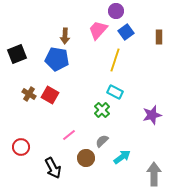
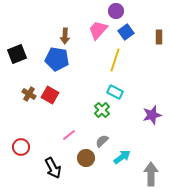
gray arrow: moved 3 px left
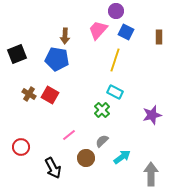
blue square: rotated 28 degrees counterclockwise
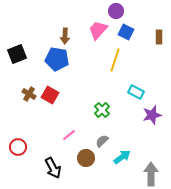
cyan rectangle: moved 21 px right
red circle: moved 3 px left
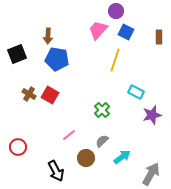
brown arrow: moved 17 px left
black arrow: moved 3 px right, 3 px down
gray arrow: rotated 30 degrees clockwise
